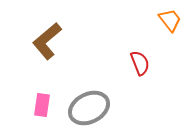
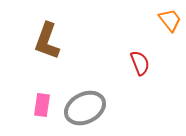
brown L-shape: rotated 30 degrees counterclockwise
gray ellipse: moved 4 px left
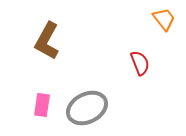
orange trapezoid: moved 6 px left, 1 px up
brown L-shape: rotated 9 degrees clockwise
gray ellipse: moved 2 px right
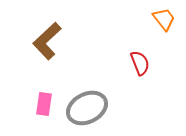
brown L-shape: rotated 18 degrees clockwise
pink rectangle: moved 2 px right, 1 px up
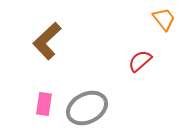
red semicircle: moved 2 px up; rotated 110 degrees counterclockwise
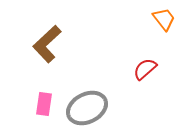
brown L-shape: moved 3 px down
red semicircle: moved 5 px right, 8 px down
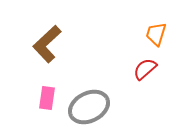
orange trapezoid: moved 8 px left, 15 px down; rotated 125 degrees counterclockwise
pink rectangle: moved 3 px right, 6 px up
gray ellipse: moved 2 px right, 1 px up
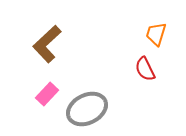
red semicircle: rotated 75 degrees counterclockwise
pink rectangle: moved 4 px up; rotated 35 degrees clockwise
gray ellipse: moved 2 px left, 2 px down
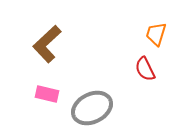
pink rectangle: rotated 60 degrees clockwise
gray ellipse: moved 5 px right, 1 px up
